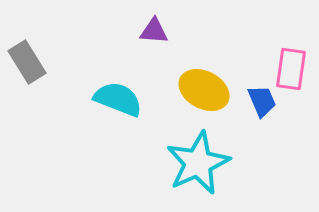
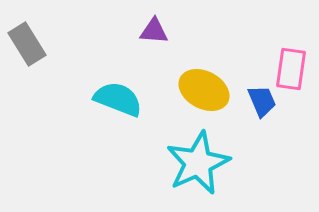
gray rectangle: moved 18 px up
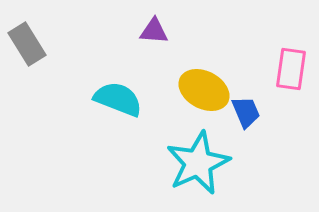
blue trapezoid: moved 16 px left, 11 px down
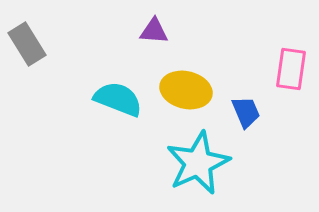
yellow ellipse: moved 18 px left; rotated 15 degrees counterclockwise
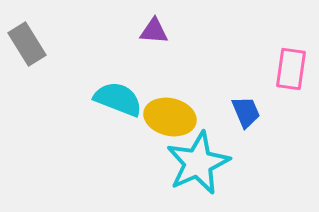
yellow ellipse: moved 16 px left, 27 px down
